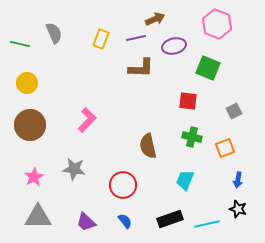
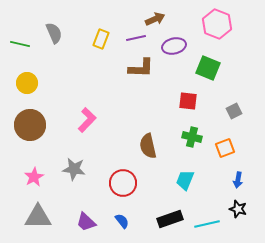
red circle: moved 2 px up
blue semicircle: moved 3 px left
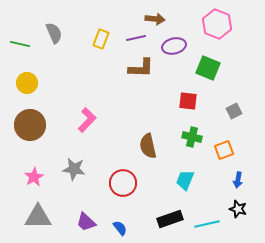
brown arrow: rotated 30 degrees clockwise
orange square: moved 1 px left, 2 px down
blue semicircle: moved 2 px left, 7 px down
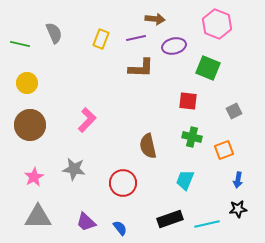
black star: rotated 24 degrees counterclockwise
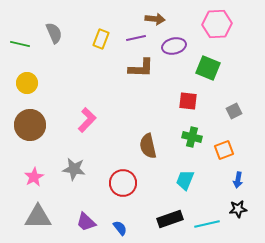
pink hexagon: rotated 24 degrees counterclockwise
